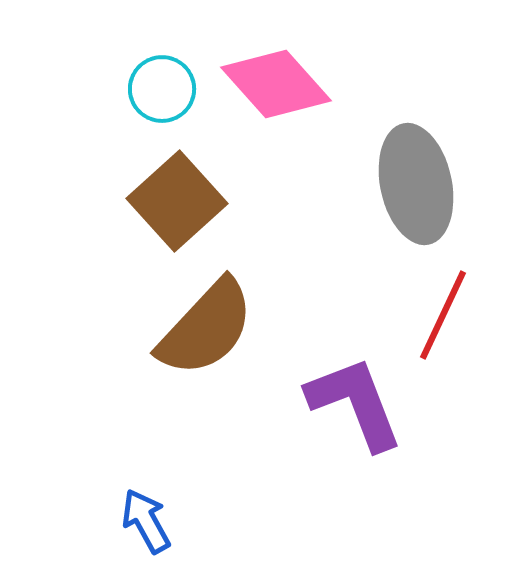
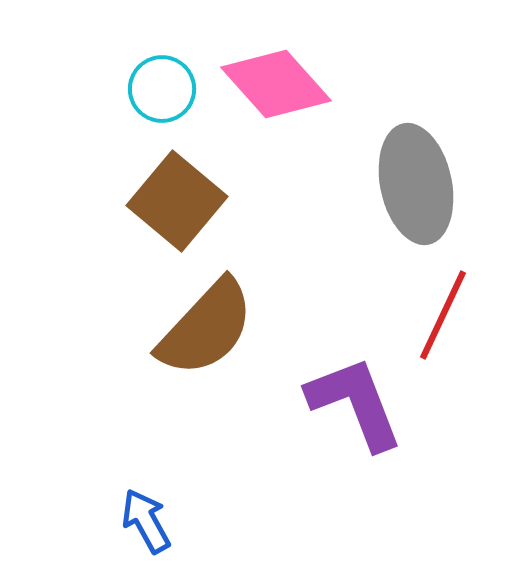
brown square: rotated 8 degrees counterclockwise
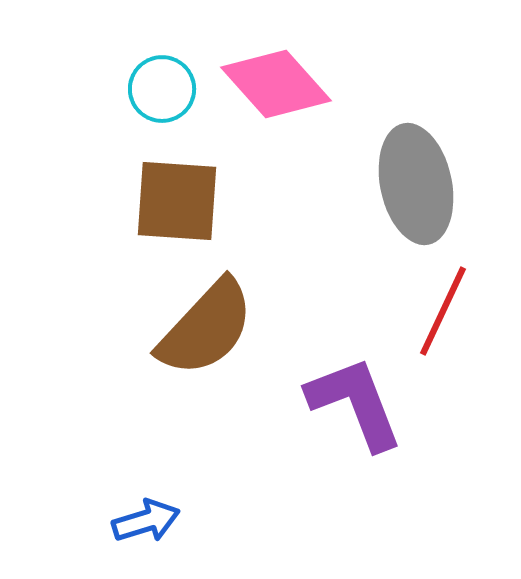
brown square: rotated 36 degrees counterclockwise
red line: moved 4 px up
blue arrow: rotated 102 degrees clockwise
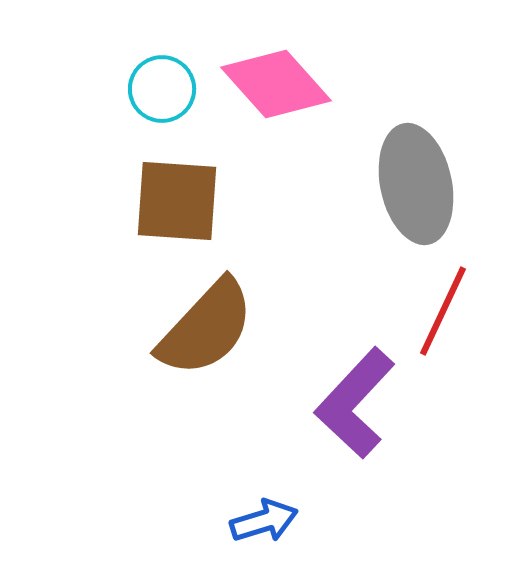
purple L-shape: rotated 116 degrees counterclockwise
blue arrow: moved 118 px right
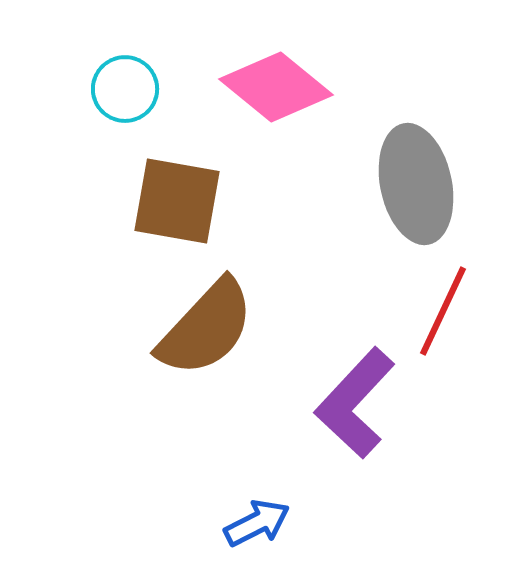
pink diamond: moved 3 px down; rotated 9 degrees counterclockwise
cyan circle: moved 37 px left
brown square: rotated 6 degrees clockwise
blue arrow: moved 7 px left, 2 px down; rotated 10 degrees counterclockwise
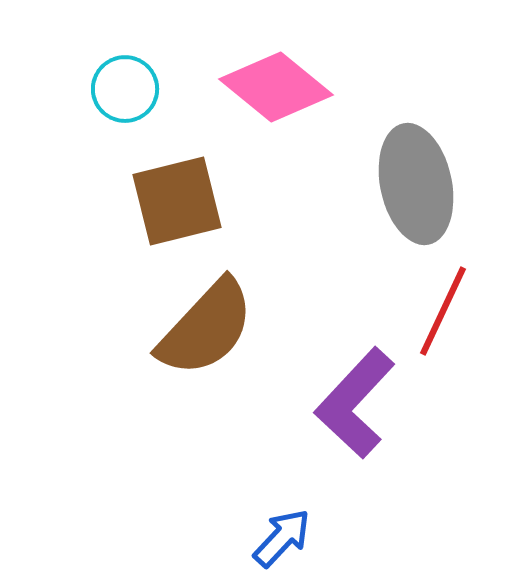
brown square: rotated 24 degrees counterclockwise
blue arrow: moved 25 px right, 15 px down; rotated 20 degrees counterclockwise
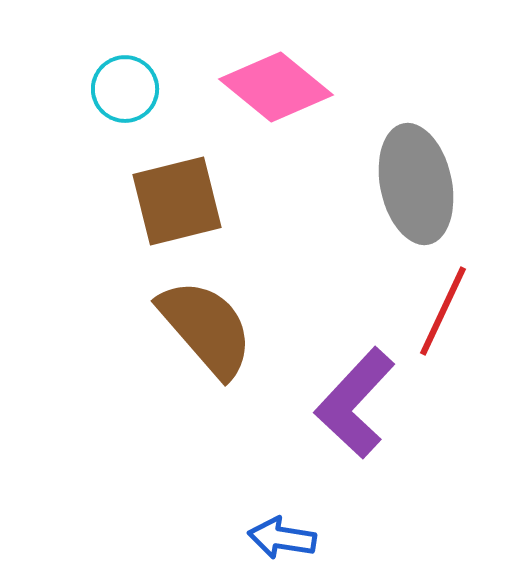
brown semicircle: rotated 84 degrees counterclockwise
blue arrow: rotated 124 degrees counterclockwise
